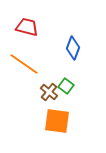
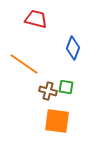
red trapezoid: moved 9 px right, 8 px up
green square: moved 1 px down; rotated 28 degrees counterclockwise
brown cross: moved 1 px left, 1 px up; rotated 24 degrees counterclockwise
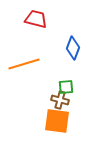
orange line: rotated 52 degrees counterclockwise
green square: rotated 14 degrees counterclockwise
brown cross: moved 12 px right, 9 px down
